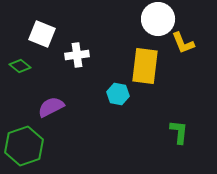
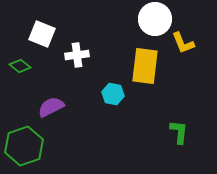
white circle: moved 3 px left
cyan hexagon: moved 5 px left
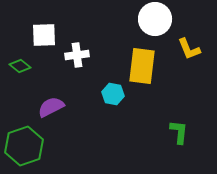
white square: moved 2 px right, 1 px down; rotated 24 degrees counterclockwise
yellow L-shape: moved 6 px right, 6 px down
yellow rectangle: moved 3 px left
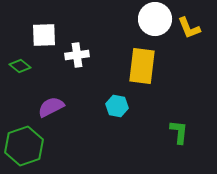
yellow L-shape: moved 21 px up
cyan hexagon: moved 4 px right, 12 px down
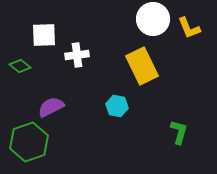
white circle: moved 2 px left
yellow rectangle: rotated 33 degrees counterclockwise
green L-shape: rotated 10 degrees clockwise
green hexagon: moved 5 px right, 4 px up
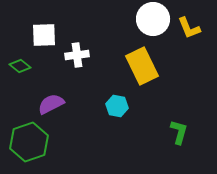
purple semicircle: moved 3 px up
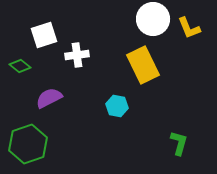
white square: rotated 16 degrees counterclockwise
yellow rectangle: moved 1 px right, 1 px up
purple semicircle: moved 2 px left, 6 px up
green L-shape: moved 11 px down
green hexagon: moved 1 px left, 2 px down
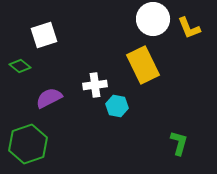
white cross: moved 18 px right, 30 px down
